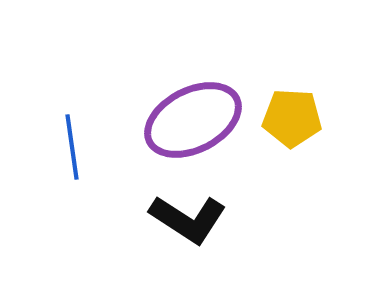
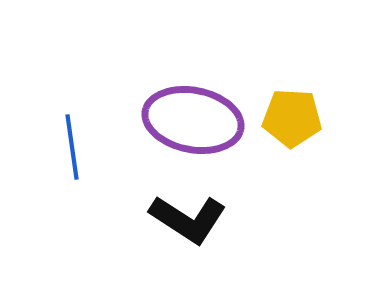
purple ellipse: rotated 38 degrees clockwise
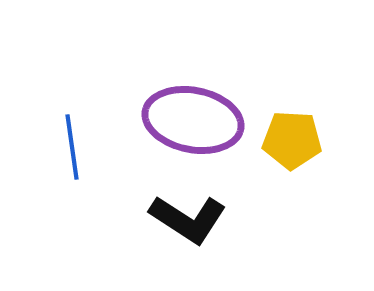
yellow pentagon: moved 22 px down
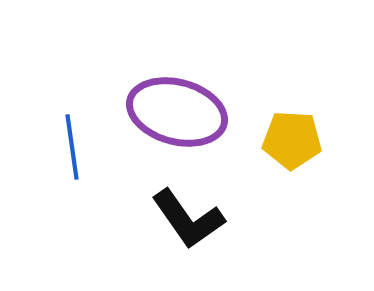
purple ellipse: moved 16 px left, 8 px up; rotated 4 degrees clockwise
black L-shape: rotated 22 degrees clockwise
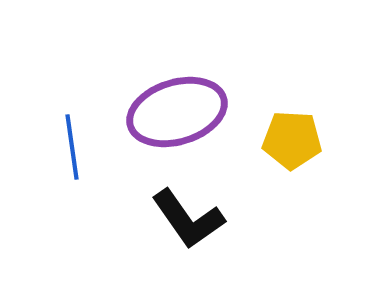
purple ellipse: rotated 32 degrees counterclockwise
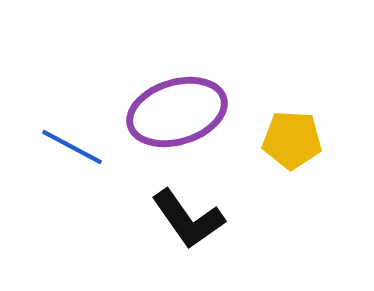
blue line: rotated 54 degrees counterclockwise
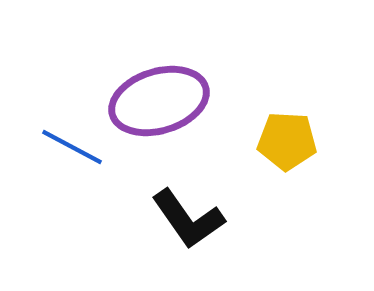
purple ellipse: moved 18 px left, 11 px up
yellow pentagon: moved 5 px left, 1 px down
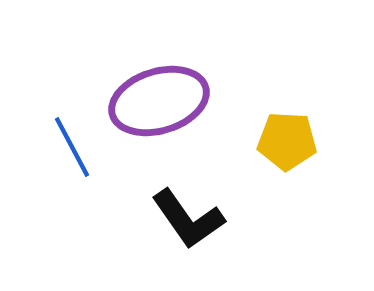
blue line: rotated 34 degrees clockwise
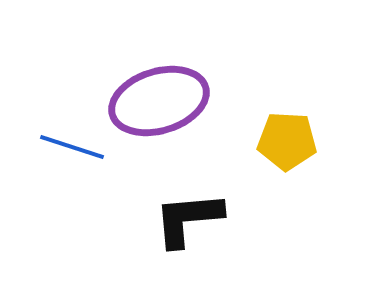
blue line: rotated 44 degrees counterclockwise
black L-shape: rotated 120 degrees clockwise
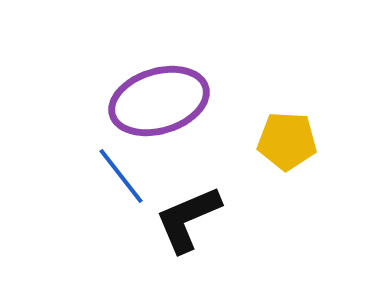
blue line: moved 49 px right, 29 px down; rotated 34 degrees clockwise
black L-shape: rotated 18 degrees counterclockwise
